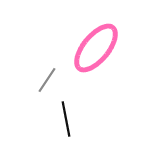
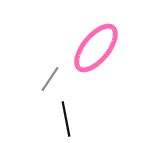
gray line: moved 3 px right, 1 px up
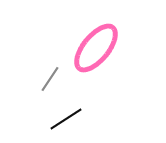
black line: rotated 68 degrees clockwise
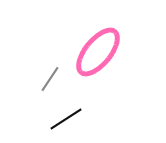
pink ellipse: moved 2 px right, 4 px down
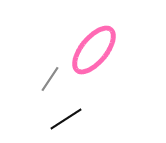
pink ellipse: moved 4 px left, 2 px up
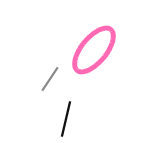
black line: rotated 44 degrees counterclockwise
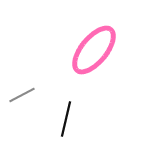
gray line: moved 28 px left, 16 px down; rotated 28 degrees clockwise
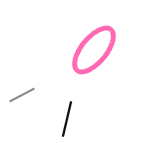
black line: moved 1 px right
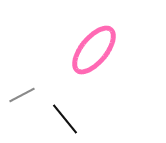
black line: moved 2 px left; rotated 52 degrees counterclockwise
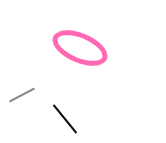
pink ellipse: moved 14 px left, 2 px up; rotated 74 degrees clockwise
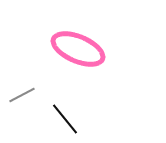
pink ellipse: moved 2 px left, 1 px down
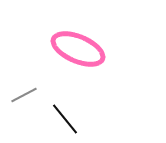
gray line: moved 2 px right
